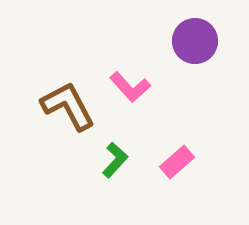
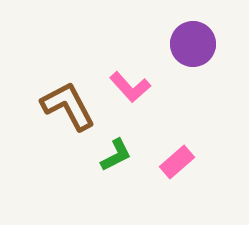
purple circle: moved 2 px left, 3 px down
green L-shape: moved 1 px right, 5 px up; rotated 21 degrees clockwise
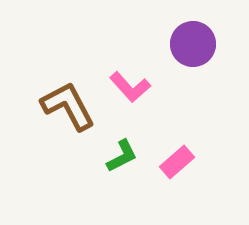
green L-shape: moved 6 px right, 1 px down
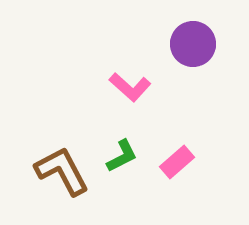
pink L-shape: rotated 6 degrees counterclockwise
brown L-shape: moved 6 px left, 65 px down
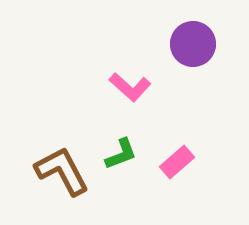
green L-shape: moved 1 px left, 2 px up; rotated 6 degrees clockwise
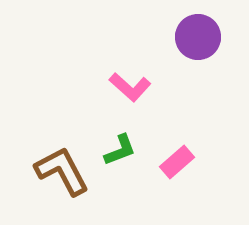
purple circle: moved 5 px right, 7 px up
green L-shape: moved 1 px left, 4 px up
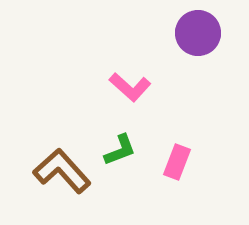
purple circle: moved 4 px up
pink rectangle: rotated 28 degrees counterclockwise
brown L-shape: rotated 14 degrees counterclockwise
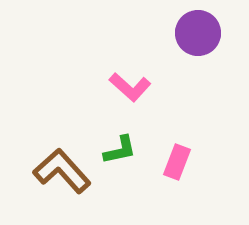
green L-shape: rotated 9 degrees clockwise
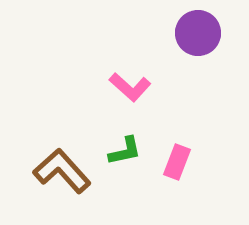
green L-shape: moved 5 px right, 1 px down
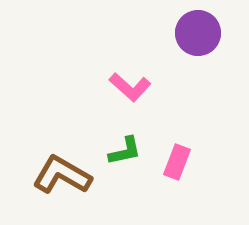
brown L-shape: moved 4 px down; rotated 18 degrees counterclockwise
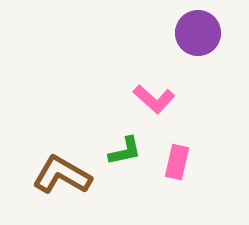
pink L-shape: moved 24 px right, 12 px down
pink rectangle: rotated 8 degrees counterclockwise
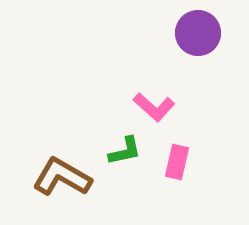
pink L-shape: moved 8 px down
brown L-shape: moved 2 px down
